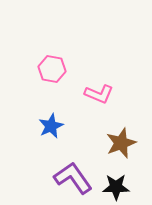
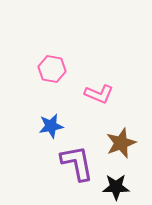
blue star: rotated 15 degrees clockwise
purple L-shape: moved 4 px right, 15 px up; rotated 24 degrees clockwise
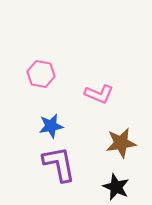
pink hexagon: moved 11 px left, 5 px down
brown star: rotated 12 degrees clockwise
purple L-shape: moved 18 px left, 1 px down
black star: rotated 24 degrees clockwise
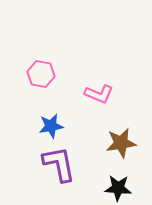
black star: moved 2 px right, 1 px down; rotated 20 degrees counterclockwise
